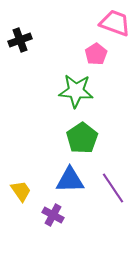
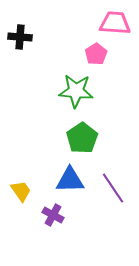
pink trapezoid: rotated 16 degrees counterclockwise
black cross: moved 3 px up; rotated 25 degrees clockwise
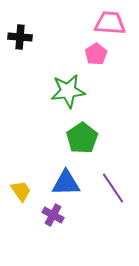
pink trapezoid: moved 5 px left
green star: moved 8 px left; rotated 12 degrees counterclockwise
blue triangle: moved 4 px left, 3 px down
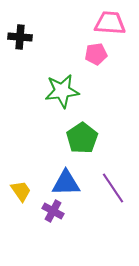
pink pentagon: rotated 25 degrees clockwise
green star: moved 6 px left
purple cross: moved 4 px up
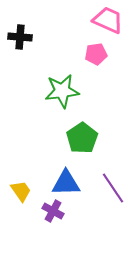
pink trapezoid: moved 2 px left, 3 px up; rotated 20 degrees clockwise
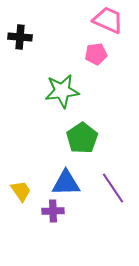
purple cross: rotated 30 degrees counterclockwise
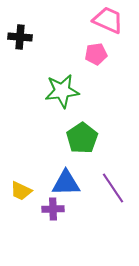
yellow trapezoid: rotated 150 degrees clockwise
purple cross: moved 2 px up
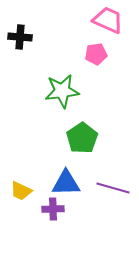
purple line: rotated 40 degrees counterclockwise
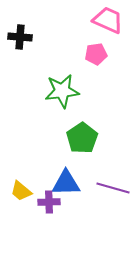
yellow trapezoid: rotated 15 degrees clockwise
purple cross: moved 4 px left, 7 px up
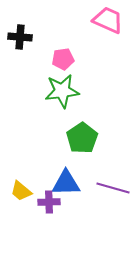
pink pentagon: moved 33 px left, 5 px down
